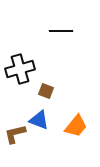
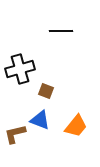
blue triangle: moved 1 px right
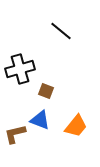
black line: rotated 40 degrees clockwise
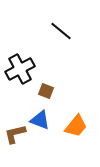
black cross: rotated 12 degrees counterclockwise
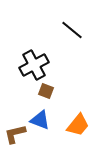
black line: moved 11 px right, 1 px up
black cross: moved 14 px right, 4 px up
orange trapezoid: moved 2 px right, 1 px up
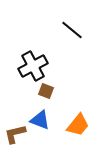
black cross: moved 1 px left, 1 px down
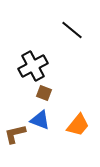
brown square: moved 2 px left, 2 px down
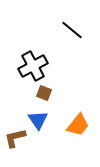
blue triangle: moved 2 px left; rotated 35 degrees clockwise
brown L-shape: moved 4 px down
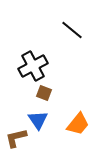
orange trapezoid: moved 1 px up
brown L-shape: moved 1 px right
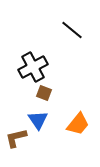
black cross: moved 1 px down
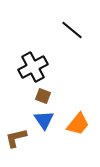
brown square: moved 1 px left, 3 px down
blue triangle: moved 6 px right
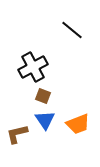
blue triangle: moved 1 px right
orange trapezoid: rotated 30 degrees clockwise
brown L-shape: moved 1 px right, 4 px up
